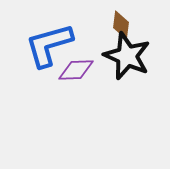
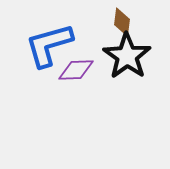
brown diamond: moved 1 px right, 3 px up
black star: rotated 12 degrees clockwise
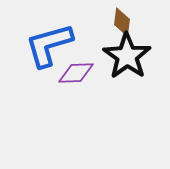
purple diamond: moved 3 px down
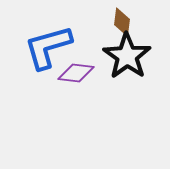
blue L-shape: moved 1 px left, 2 px down
purple diamond: rotated 9 degrees clockwise
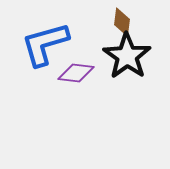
blue L-shape: moved 3 px left, 3 px up
